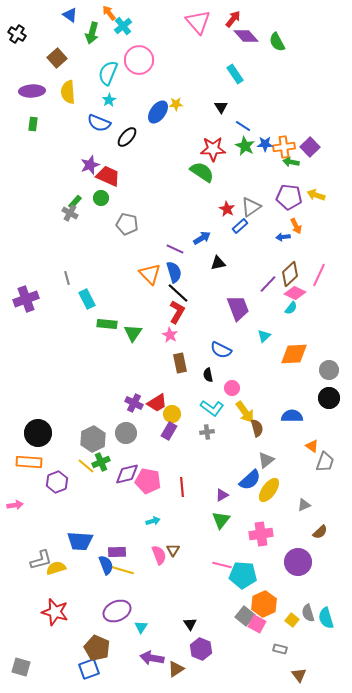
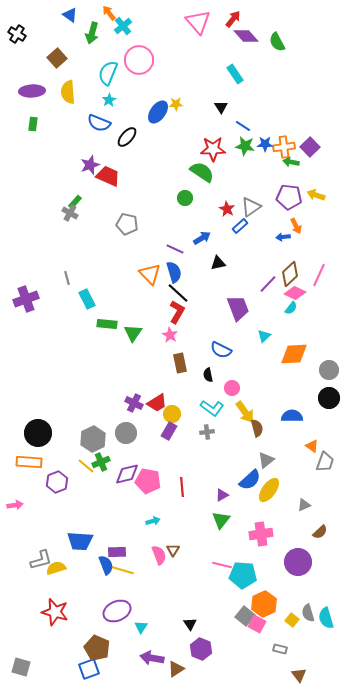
green star at (245, 146): rotated 18 degrees counterclockwise
green circle at (101, 198): moved 84 px right
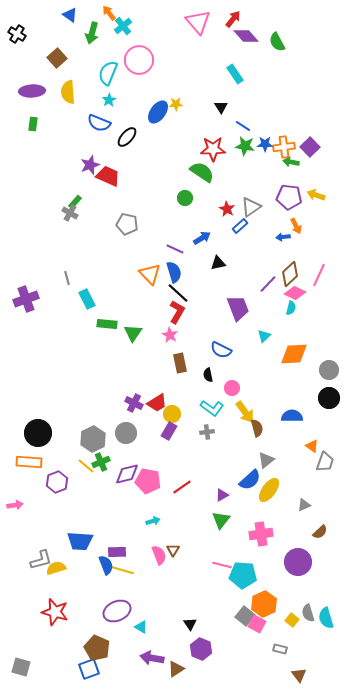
cyan semicircle at (291, 308): rotated 24 degrees counterclockwise
red line at (182, 487): rotated 60 degrees clockwise
cyan triangle at (141, 627): rotated 32 degrees counterclockwise
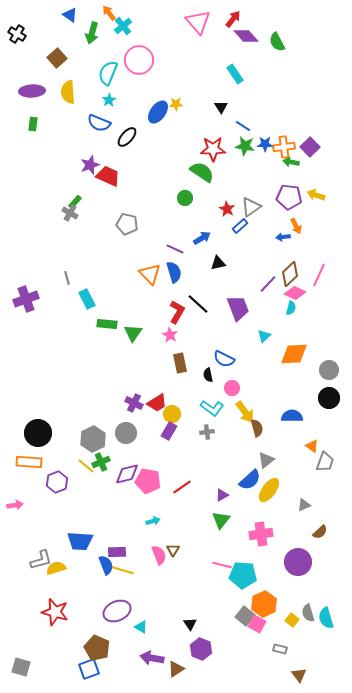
black line at (178, 293): moved 20 px right, 11 px down
blue semicircle at (221, 350): moved 3 px right, 9 px down
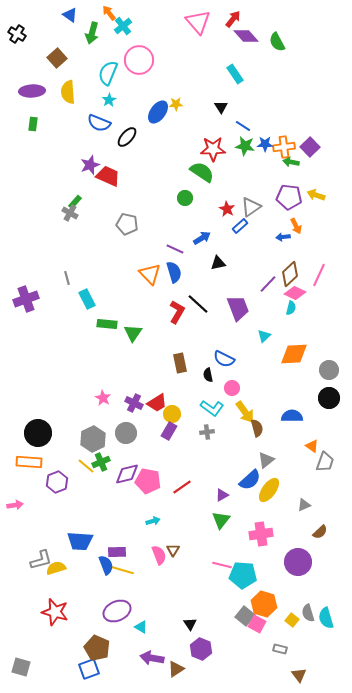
pink star at (170, 335): moved 67 px left, 63 px down
orange hexagon at (264, 604): rotated 20 degrees counterclockwise
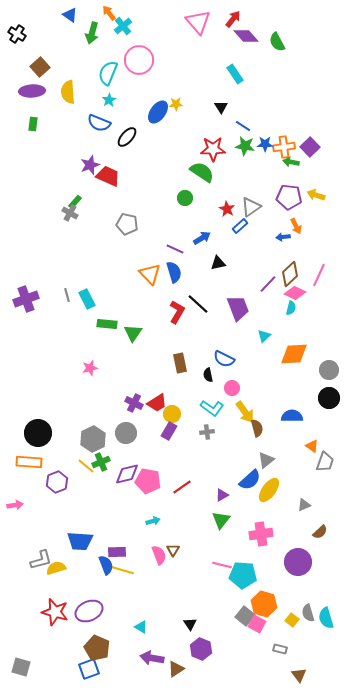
brown square at (57, 58): moved 17 px left, 9 px down
gray line at (67, 278): moved 17 px down
pink star at (103, 398): moved 13 px left, 30 px up; rotated 28 degrees clockwise
purple ellipse at (117, 611): moved 28 px left
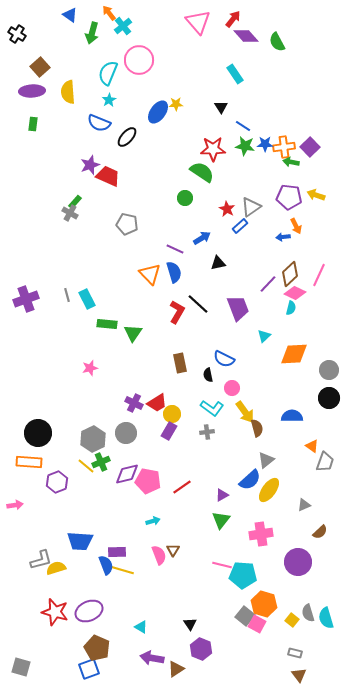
gray rectangle at (280, 649): moved 15 px right, 4 px down
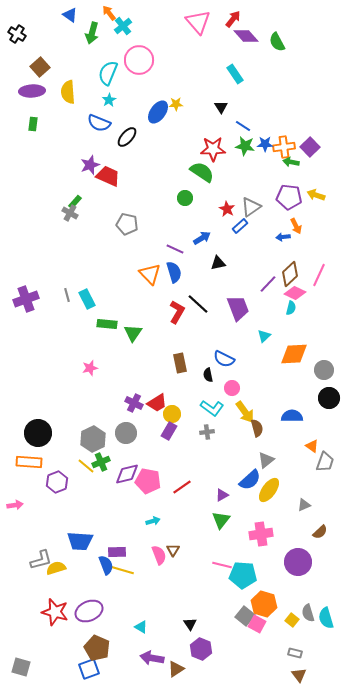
gray circle at (329, 370): moved 5 px left
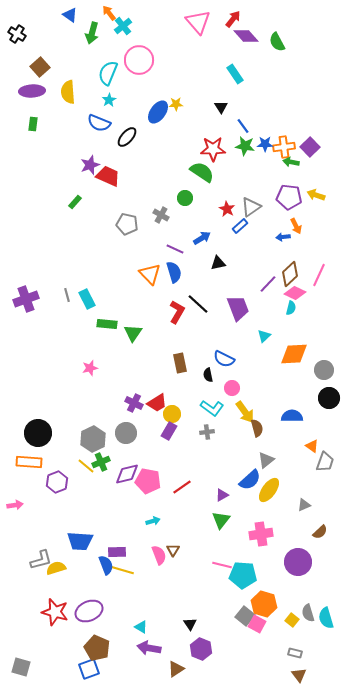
blue line at (243, 126): rotated 21 degrees clockwise
gray cross at (70, 213): moved 91 px right, 2 px down
purple arrow at (152, 658): moved 3 px left, 10 px up
